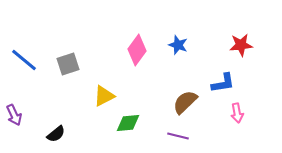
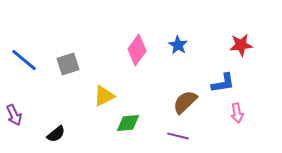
blue star: rotated 12 degrees clockwise
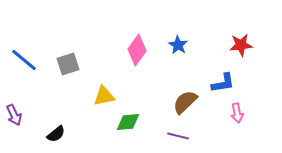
yellow triangle: rotated 15 degrees clockwise
green diamond: moved 1 px up
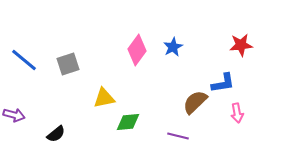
blue star: moved 5 px left, 2 px down; rotated 12 degrees clockwise
yellow triangle: moved 2 px down
brown semicircle: moved 10 px right
purple arrow: rotated 50 degrees counterclockwise
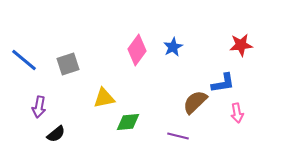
purple arrow: moved 25 px right, 8 px up; rotated 85 degrees clockwise
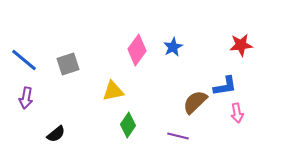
blue L-shape: moved 2 px right, 3 px down
yellow triangle: moved 9 px right, 7 px up
purple arrow: moved 13 px left, 9 px up
green diamond: moved 3 px down; rotated 50 degrees counterclockwise
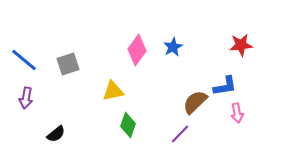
green diamond: rotated 15 degrees counterclockwise
purple line: moved 2 px right, 2 px up; rotated 60 degrees counterclockwise
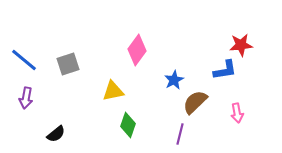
blue star: moved 1 px right, 33 px down
blue L-shape: moved 16 px up
purple line: rotated 30 degrees counterclockwise
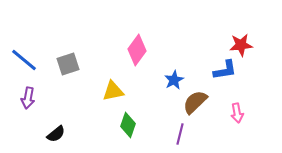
purple arrow: moved 2 px right
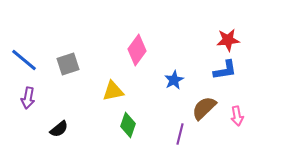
red star: moved 13 px left, 5 px up
brown semicircle: moved 9 px right, 6 px down
pink arrow: moved 3 px down
black semicircle: moved 3 px right, 5 px up
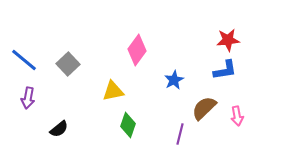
gray square: rotated 25 degrees counterclockwise
